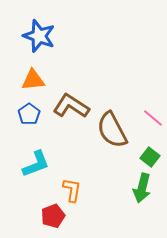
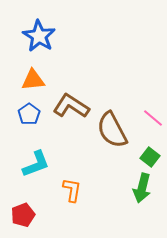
blue star: rotated 12 degrees clockwise
red pentagon: moved 30 px left, 1 px up
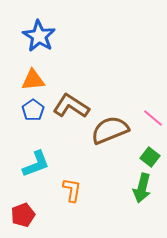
blue pentagon: moved 4 px right, 4 px up
brown semicircle: moved 2 px left; rotated 96 degrees clockwise
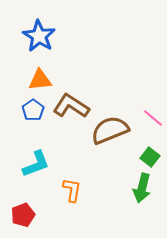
orange triangle: moved 7 px right
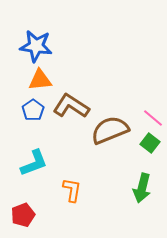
blue star: moved 3 px left, 10 px down; rotated 24 degrees counterclockwise
green square: moved 14 px up
cyan L-shape: moved 2 px left, 1 px up
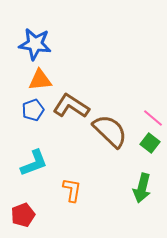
blue star: moved 1 px left, 2 px up
blue pentagon: rotated 15 degrees clockwise
brown semicircle: moved 1 px down; rotated 66 degrees clockwise
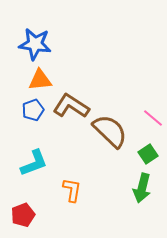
green square: moved 2 px left, 11 px down; rotated 18 degrees clockwise
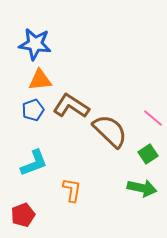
green arrow: rotated 92 degrees counterclockwise
